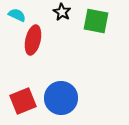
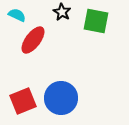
red ellipse: rotated 24 degrees clockwise
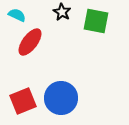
red ellipse: moved 3 px left, 2 px down
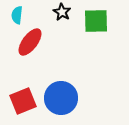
cyan semicircle: rotated 108 degrees counterclockwise
green square: rotated 12 degrees counterclockwise
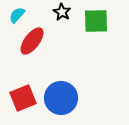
cyan semicircle: rotated 36 degrees clockwise
red ellipse: moved 2 px right, 1 px up
red square: moved 3 px up
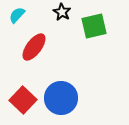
green square: moved 2 px left, 5 px down; rotated 12 degrees counterclockwise
red ellipse: moved 2 px right, 6 px down
red square: moved 2 px down; rotated 24 degrees counterclockwise
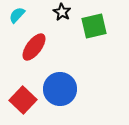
blue circle: moved 1 px left, 9 px up
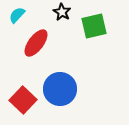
red ellipse: moved 2 px right, 4 px up
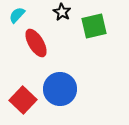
red ellipse: rotated 68 degrees counterclockwise
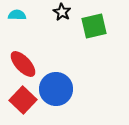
cyan semicircle: rotated 48 degrees clockwise
red ellipse: moved 13 px left, 21 px down; rotated 12 degrees counterclockwise
blue circle: moved 4 px left
